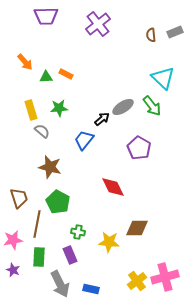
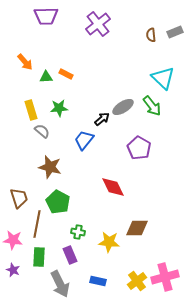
pink star: rotated 18 degrees clockwise
blue rectangle: moved 7 px right, 8 px up
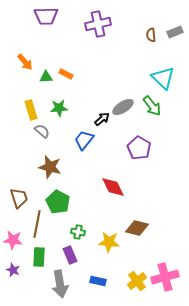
purple cross: rotated 25 degrees clockwise
brown diamond: rotated 15 degrees clockwise
gray arrow: rotated 16 degrees clockwise
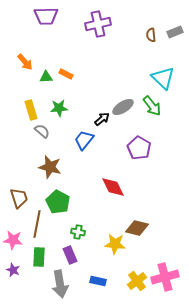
yellow star: moved 6 px right, 2 px down
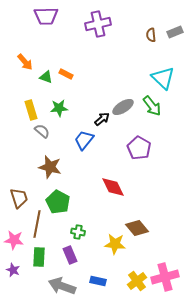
green triangle: rotated 24 degrees clockwise
brown diamond: rotated 35 degrees clockwise
pink star: moved 1 px right
gray arrow: moved 2 px right, 2 px down; rotated 120 degrees clockwise
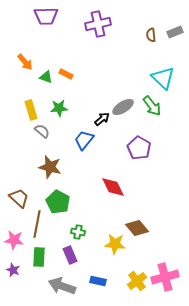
brown trapezoid: rotated 30 degrees counterclockwise
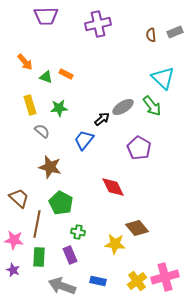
yellow rectangle: moved 1 px left, 5 px up
green pentagon: moved 3 px right, 1 px down
